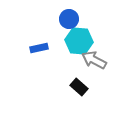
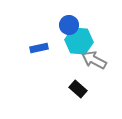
blue circle: moved 6 px down
black rectangle: moved 1 px left, 2 px down
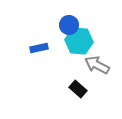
gray arrow: moved 3 px right, 5 px down
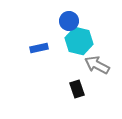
blue circle: moved 4 px up
cyan hexagon: rotated 8 degrees clockwise
black rectangle: moved 1 px left; rotated 30 degrees clockwise
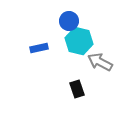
gray arrow: moved 3 px right, 3 px up
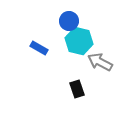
blue rectangle: rotated 42 degrees clockwise
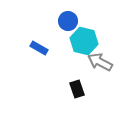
blue circle: moved 1 px left
cyan hexagon: moved 5 px right
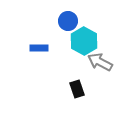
cyan hexagon: rotated 16 degrees clockwise
blue rectangle: rotated 30 degrees counterclockwise
